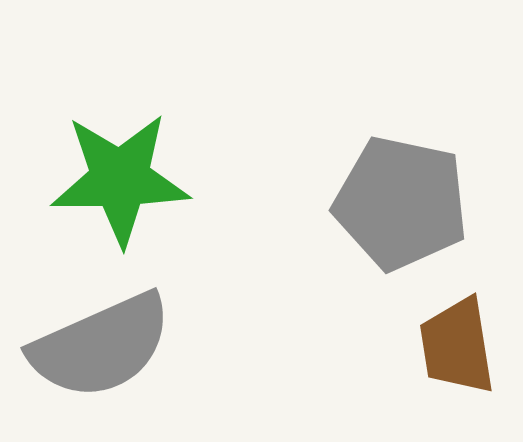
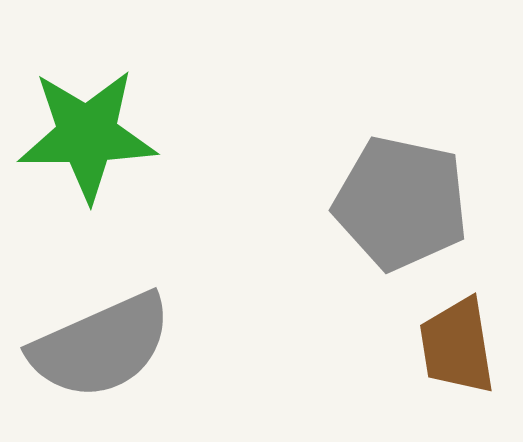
green star: moved 33 px left, 44 px up
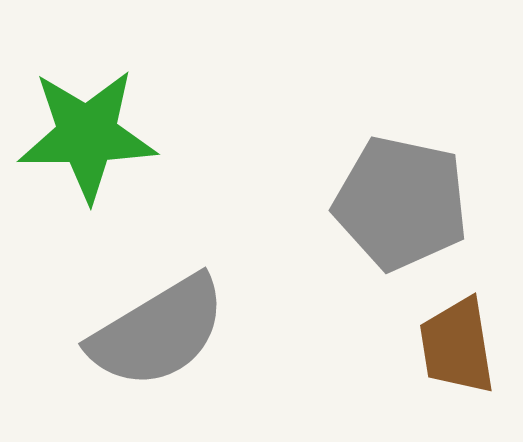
gray semicircle: moved 57 px right, 14 px up; rotated 7 degrees counterclockwise
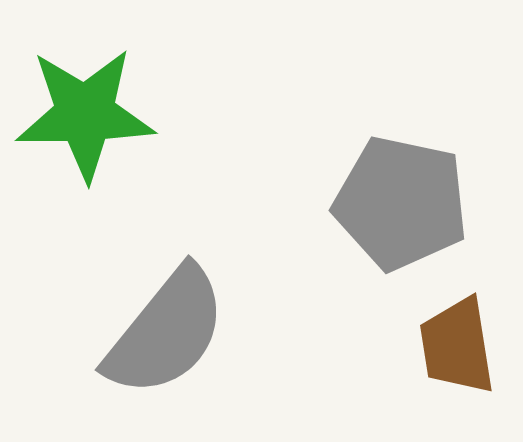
green star: moved 2 px left, 21 px up
gray semicircle: moved 8 px right; rotated 20 degrees counterclockwise
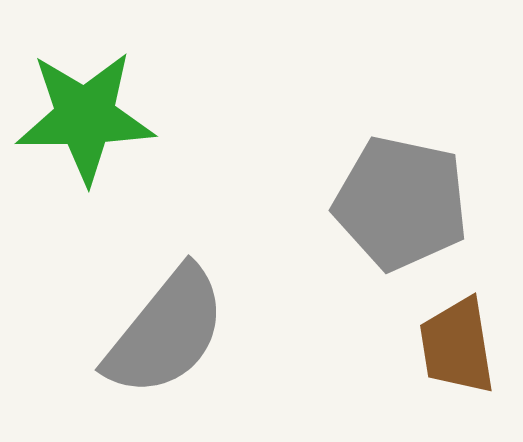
green star: moved 3 px down
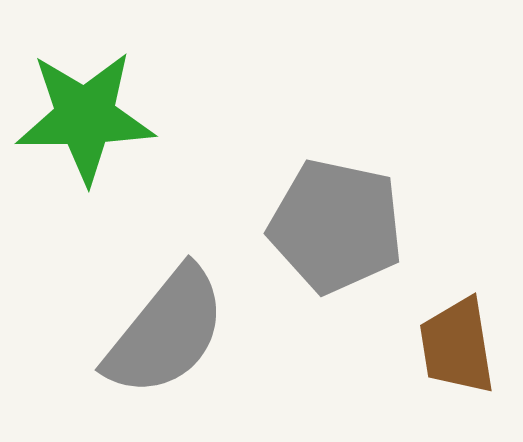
gray pentagon: moved 65 px left, 23 px down
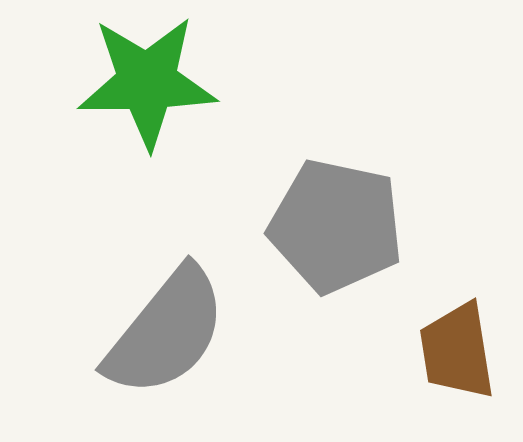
green star: moved 62 px right, 35 px up
brown trapezoid: moved 5 px down
